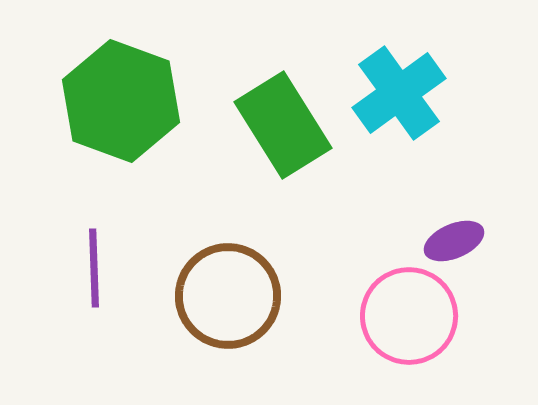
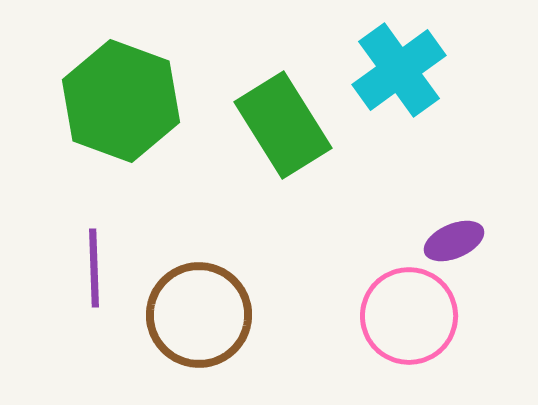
cyan cross: moved 23 px up
brown circle: moved 29 px left, 19 px down
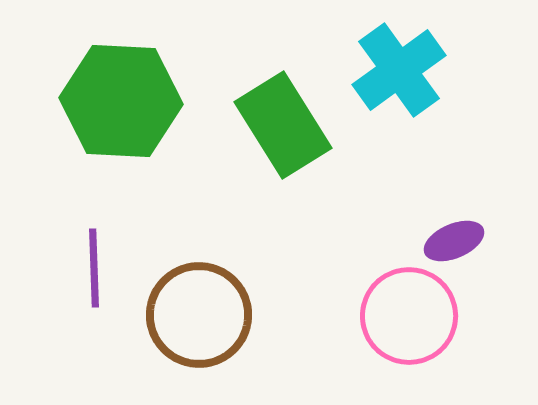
green hexagon: rotated 17 degrees counterclockwise
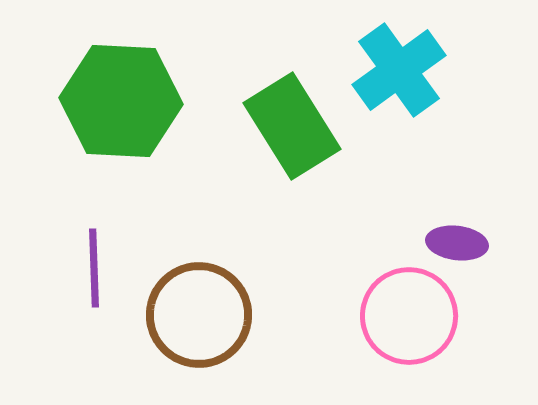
green rectangle: moved 9 px right, 1 px down
purple ellipse: moved 3 px right, 2 px down; rotated 30 degrees clockwise
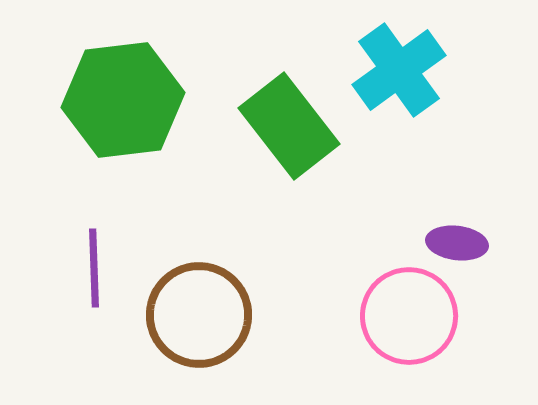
green hexagon: moved 2 px right, 1 px up; rotated 10 degrees counterclockwise
green rectangle: moved 3 px left; rotated 6 degrees counterclockwise
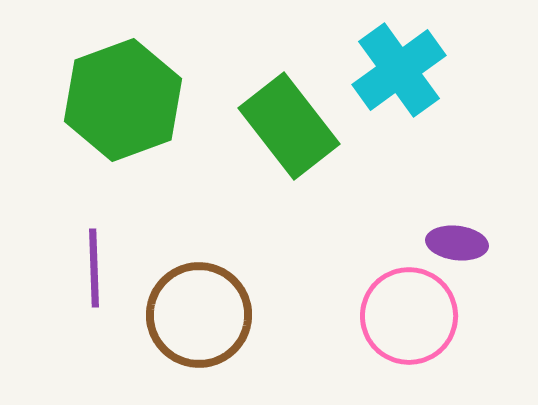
green hexagon: rotated 13 degrees counterclockwise
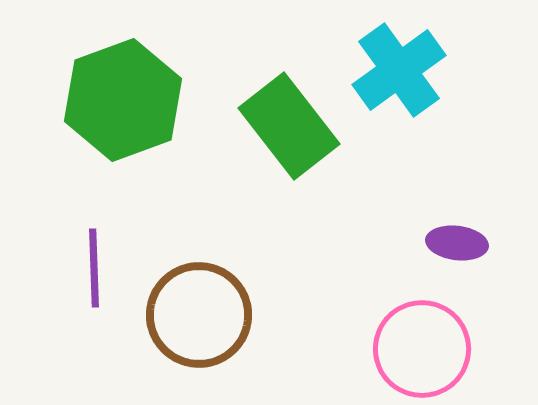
pink circle: moved 13 px right, 33 px down
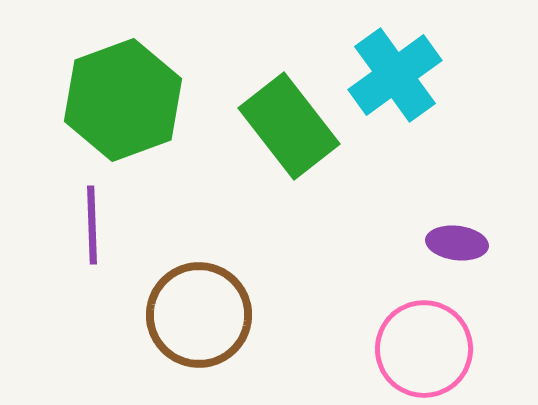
cyan cross: moved 4 px left, 5 px down
purple line: moved 2 px left, 43 px up
pink circle: moved 2 px right
